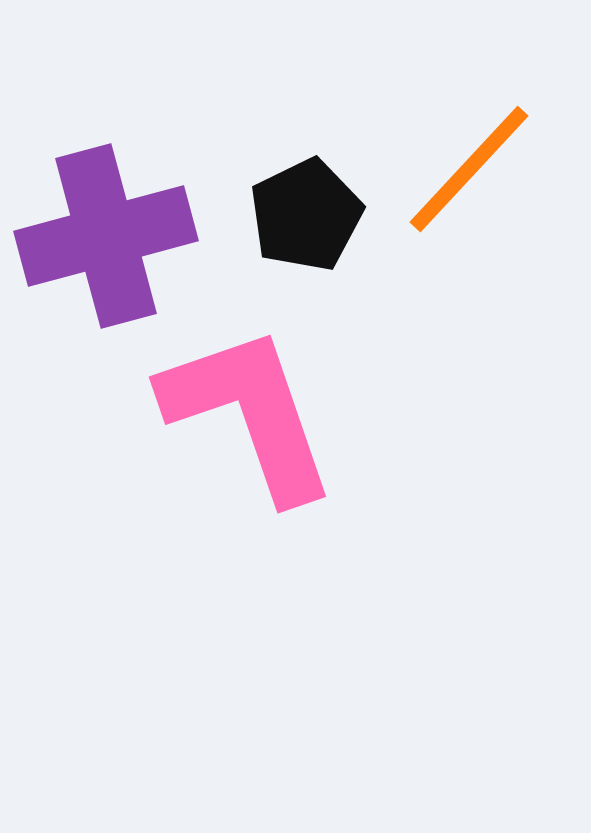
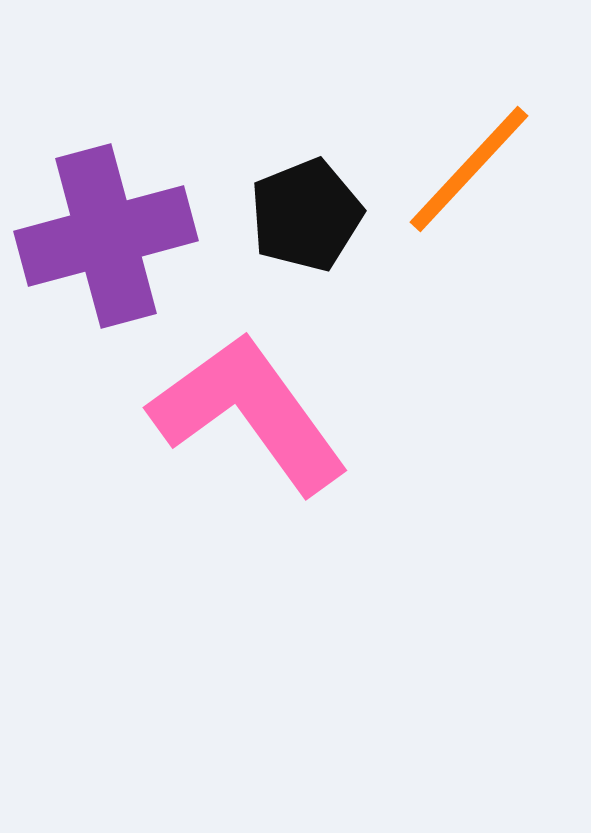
black pentagon: rotated 4 degrees clockwise
pink L-shape: rotated 17 degrees counterclockwise
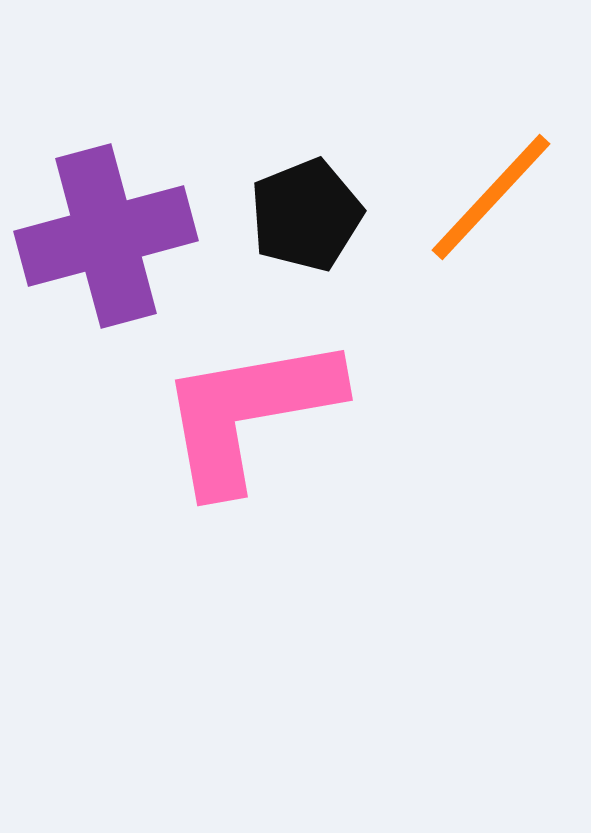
orange line: moved 22 px right, 28 px down
pink L-shape: rotated 64 degrees counterclockwise
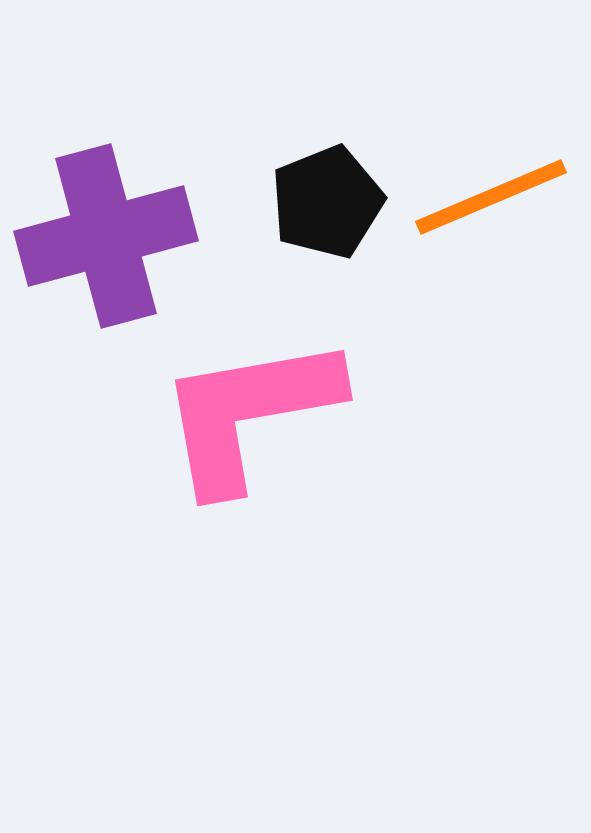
orange line: rotated 24 degrees clockwise
black pentagon: moved 21 px right, 13 px up
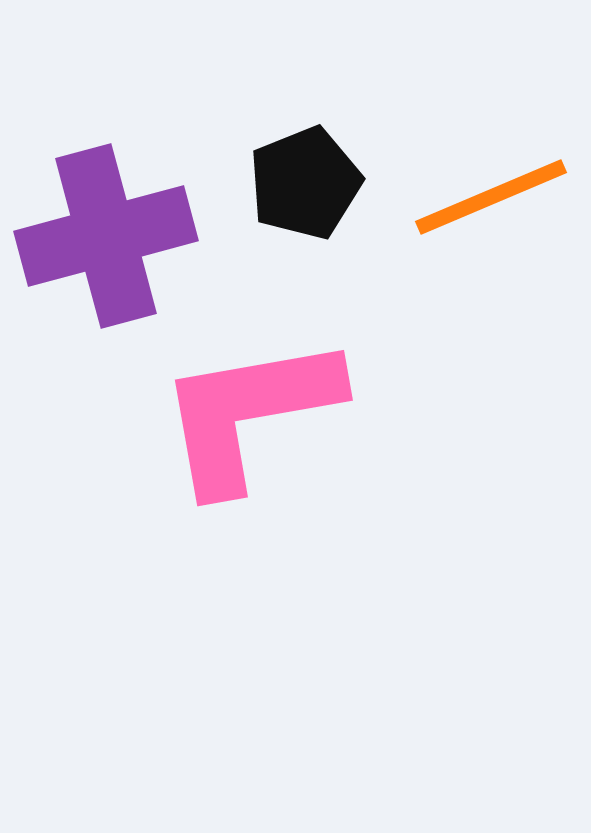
black pentagon: moved 22 px left, 19 px up
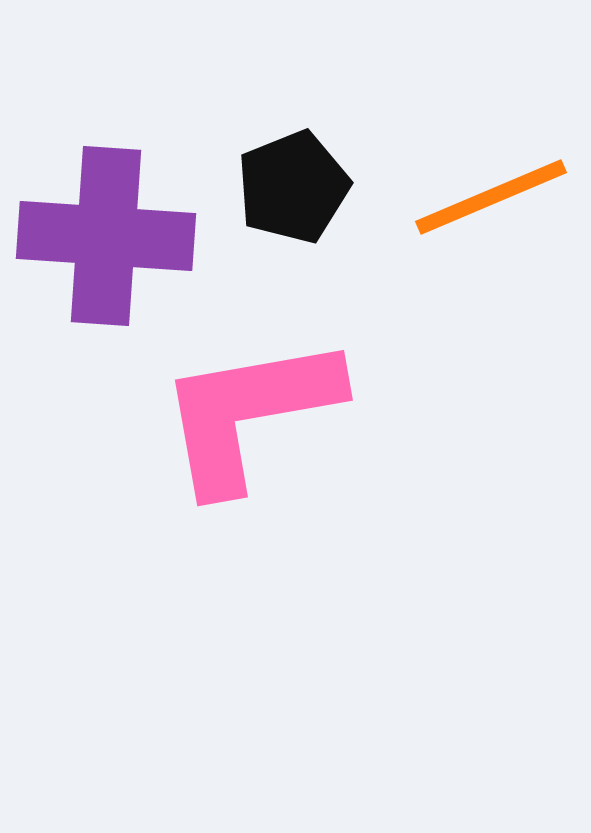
black pentagon: moved 12 px left, 4 px down
purple cross: rotated 19 degrees clockwise
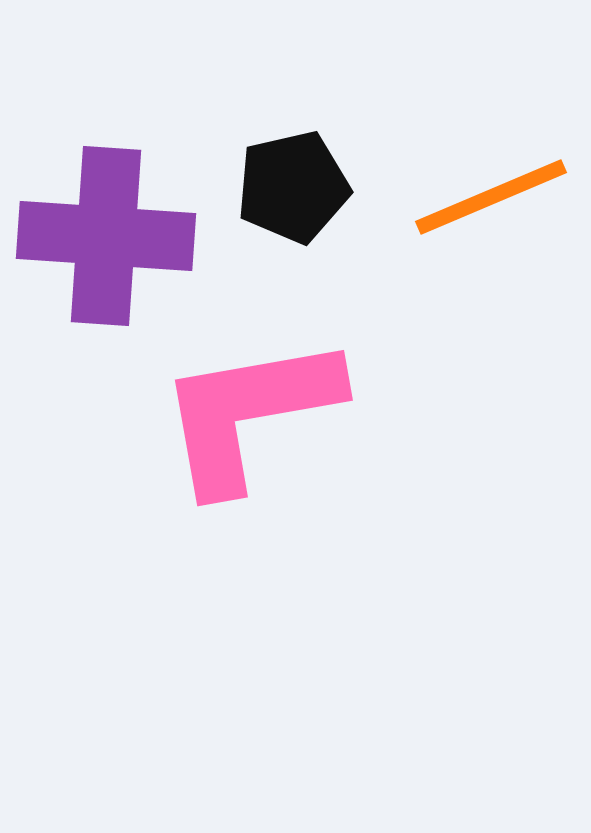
black pentagon: rotated 9 degrees clockwise
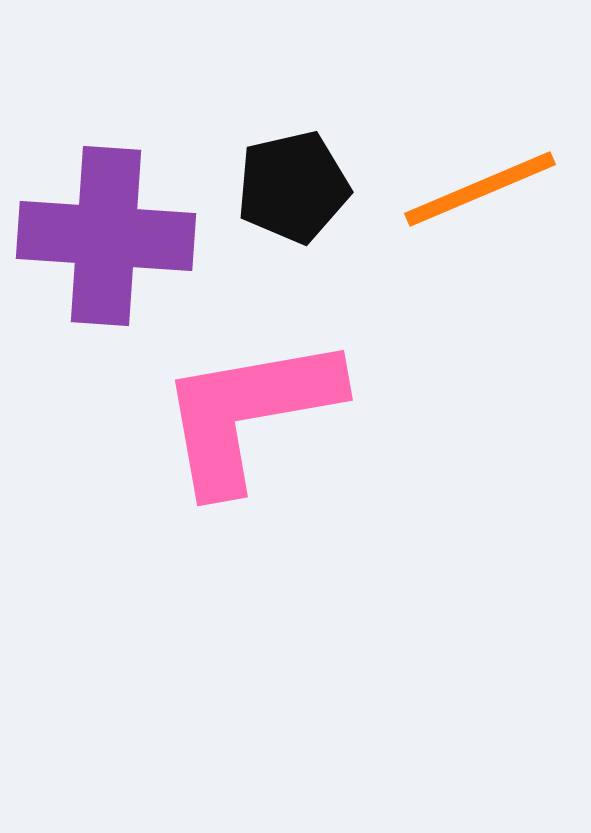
orange line: moved 11 px left, 8 px up
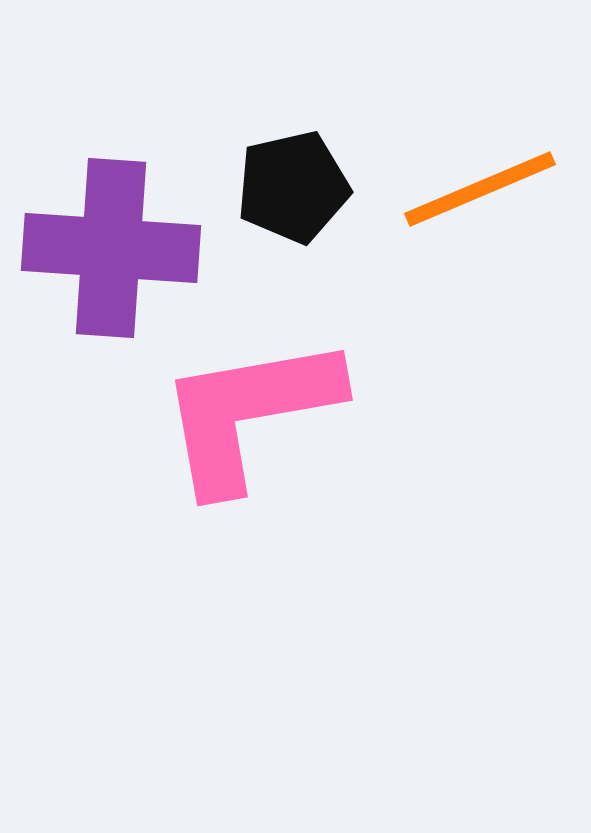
purple cross: moved 5 px right, 12 px down
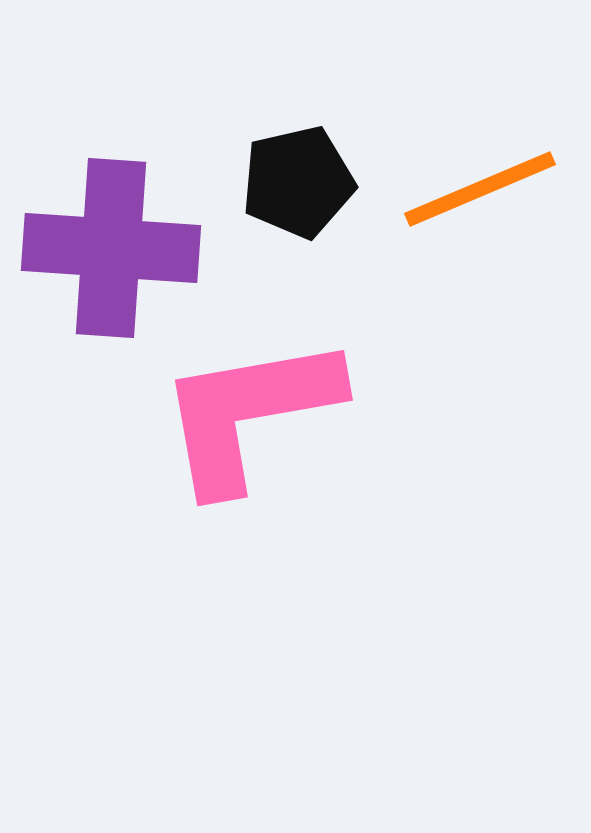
black pentagon: moved 5 px right, 5 px up
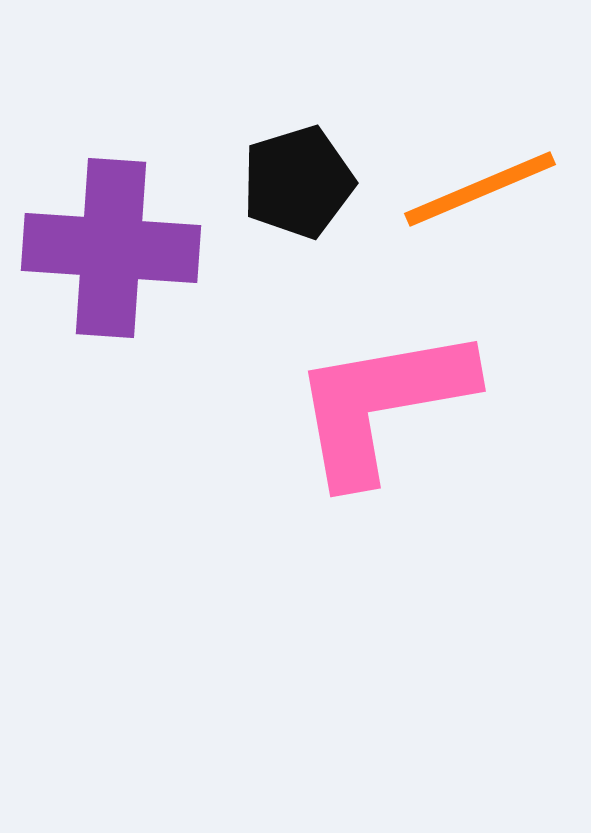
black pentagon: rotated 4 degrees counterclockwise
pink L-shape: moved 133 px right, 9 px up
